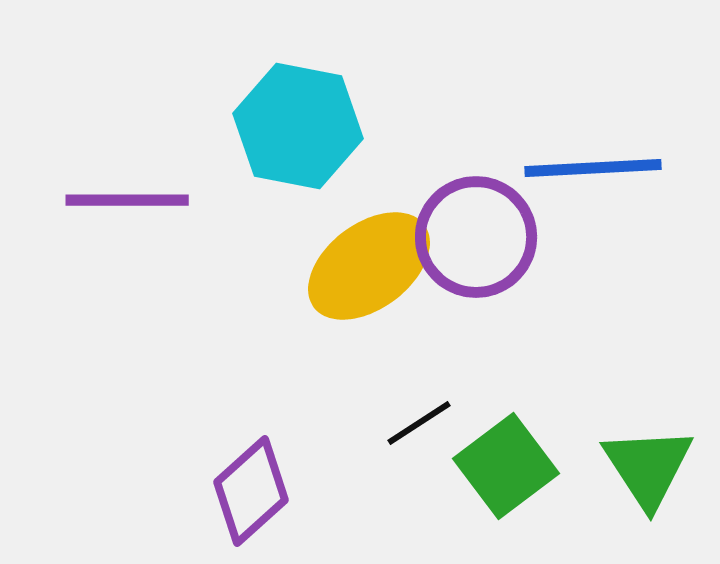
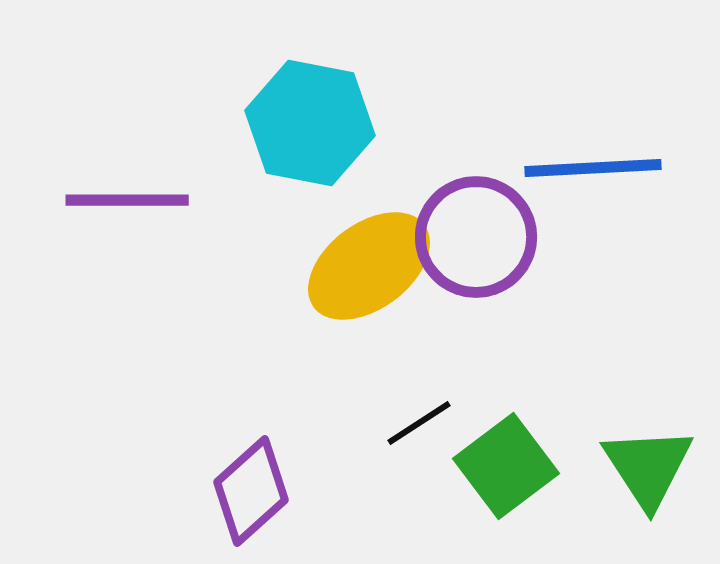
cyan hexagon: moved 12 px right, 3 px up
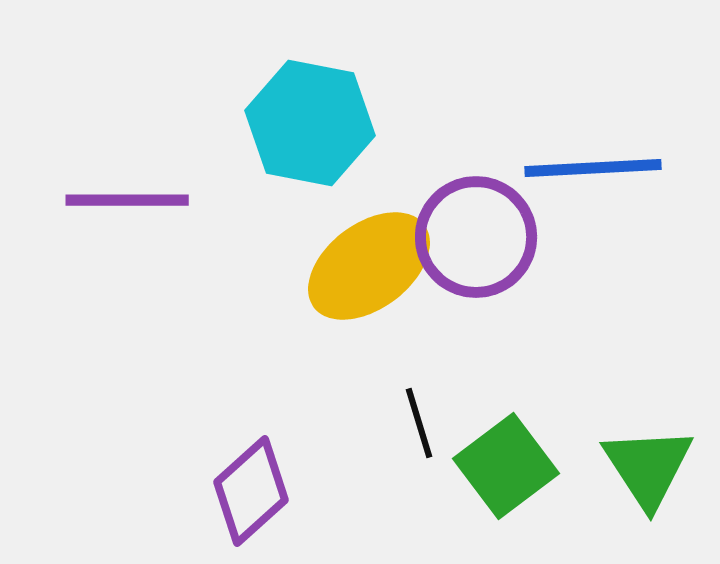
black line: rotated 74 degrees counterclockwise
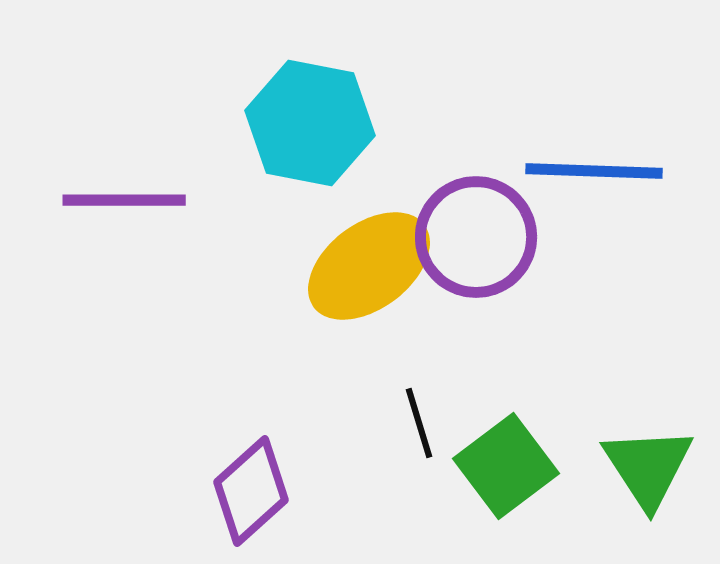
blue line: moved 1 px right, 3 px down; rotated 5 degrees clockwise
purple line: moved 3 px left
